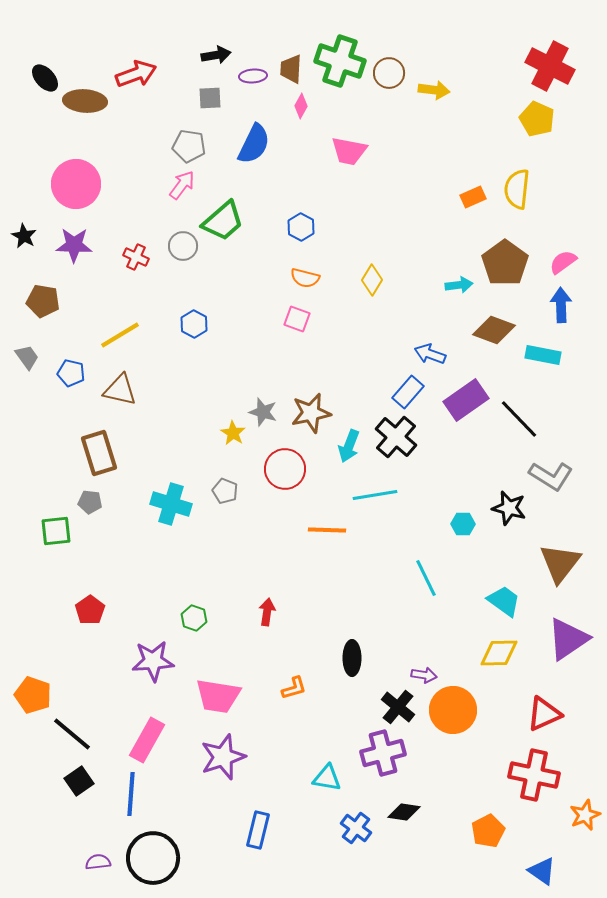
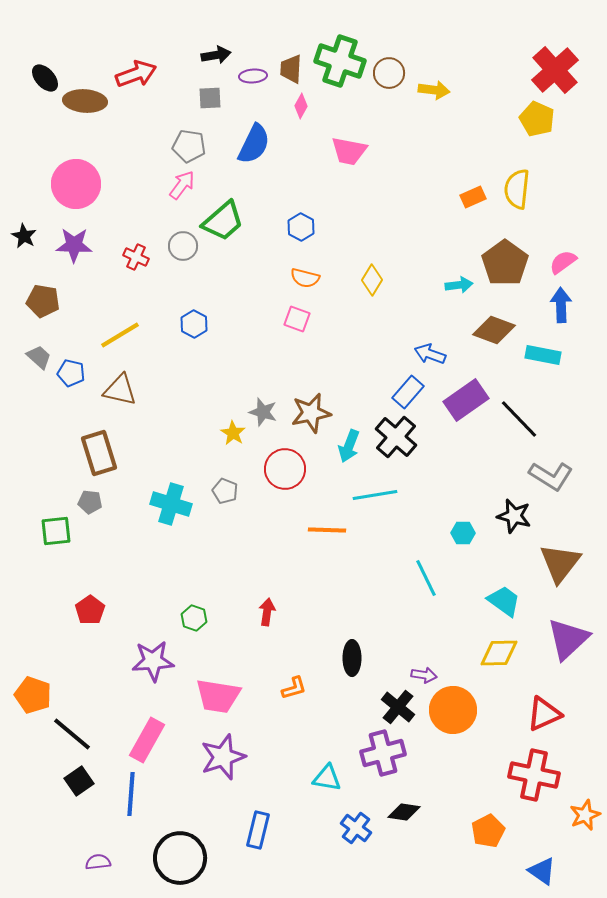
red cross at (550, 66): moved 5 px right, 4 px down; rotated 21 degrees clockwise
gray trapezoid at (27, 357): moved 12 px right; rotated 12 degrees counterclockwise
black star at (509, 508): moved 5 px right, 8 px down
cyan hexagon at (463, 524): moved 9 px down
purple triangle at (568, 639): rotated 9 degrees counterclockwise
black circle at (153, 858): moved 27 px right
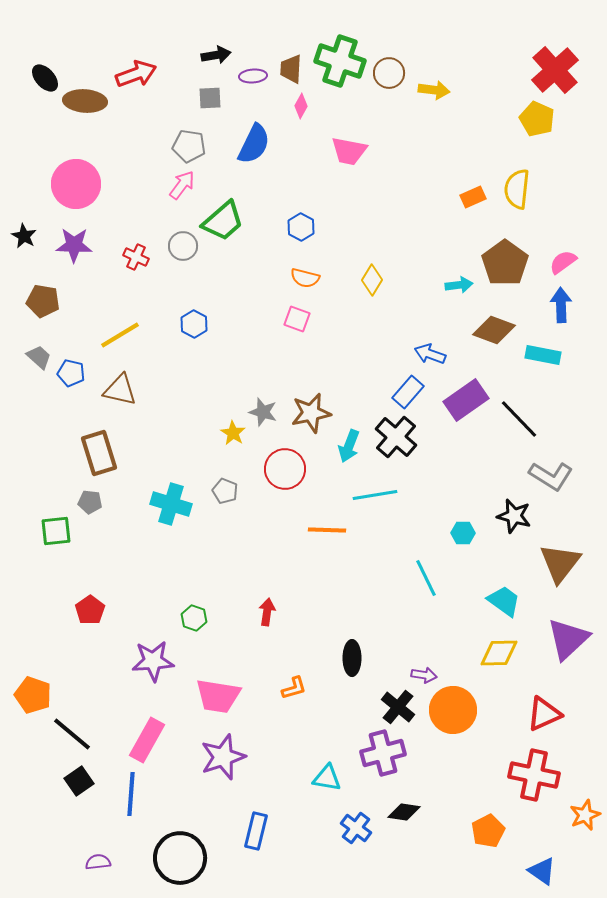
blue rectangle at (258, 830): moved 2 px left, 1 px down
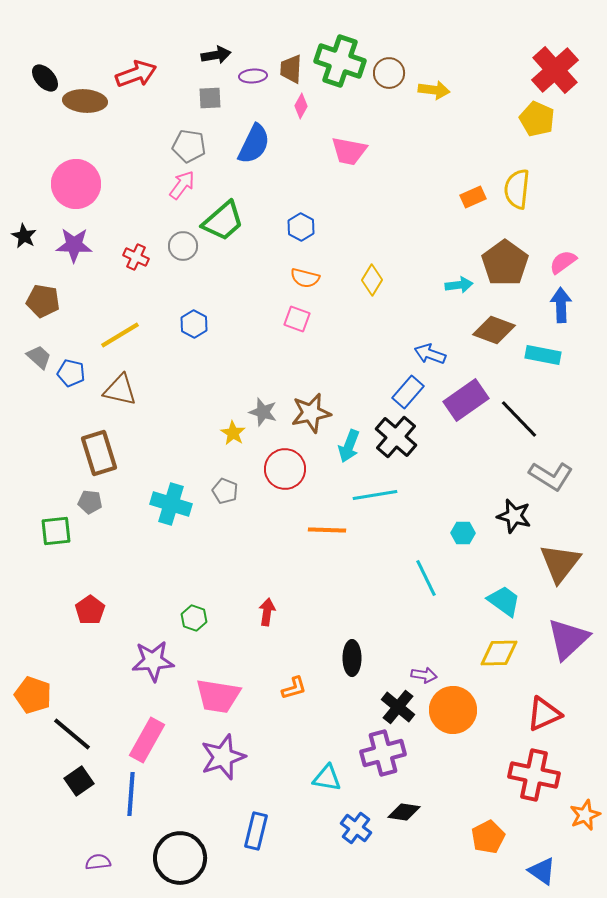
orange pentagon at (488, 831): moved 6 px down
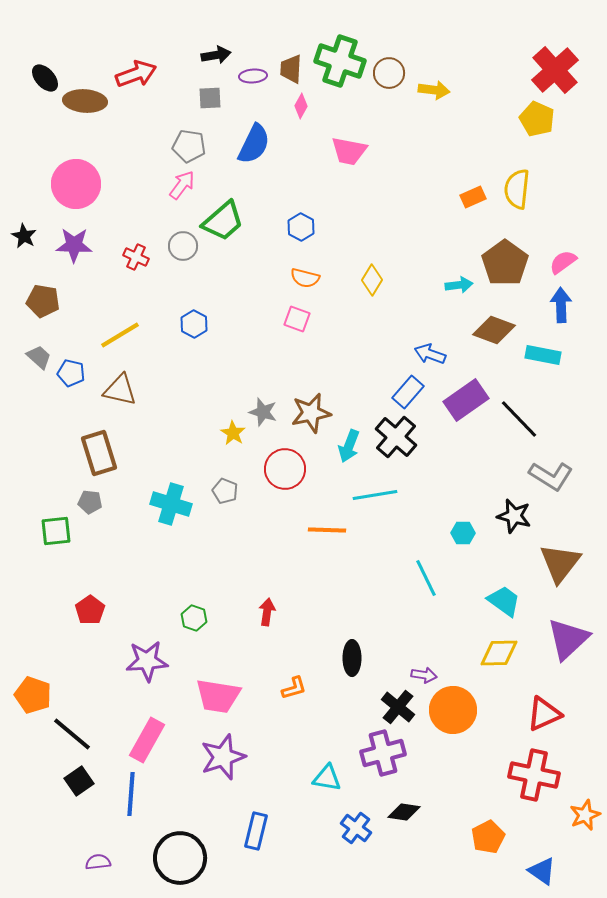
purple star at (153, 661): moved 6 px left
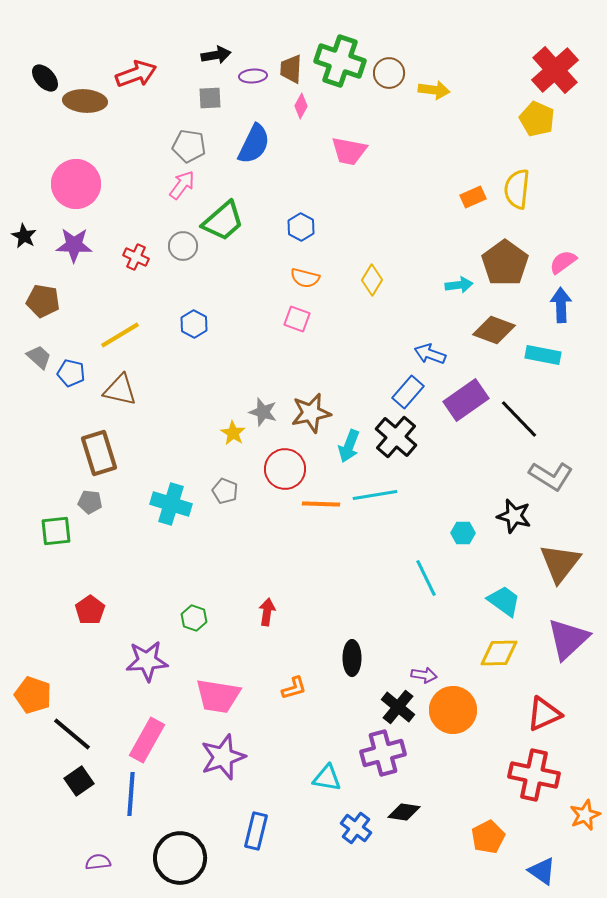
orange line at (327, 530): moved 6 px left, 26 px up
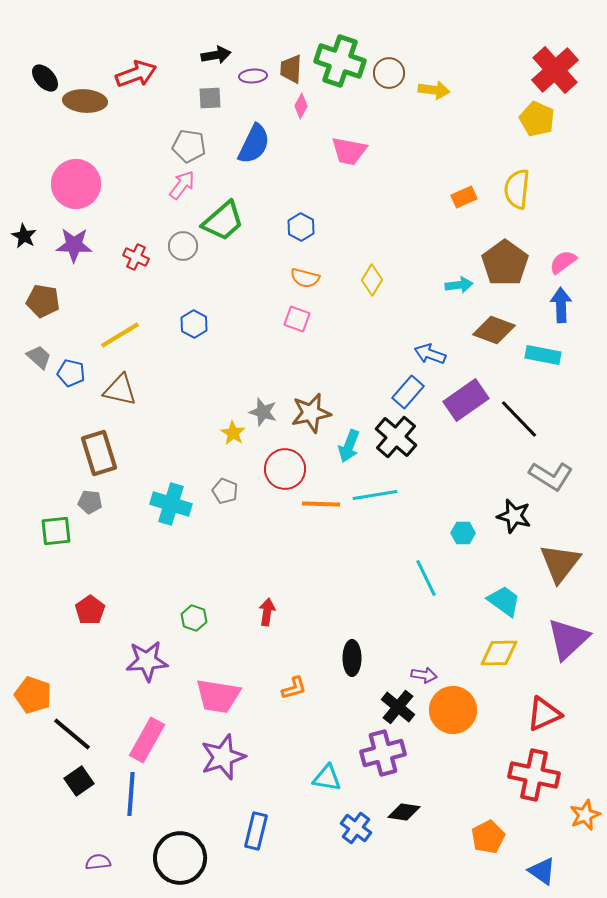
orange rectangle at (473, 197): moved 9 px left
